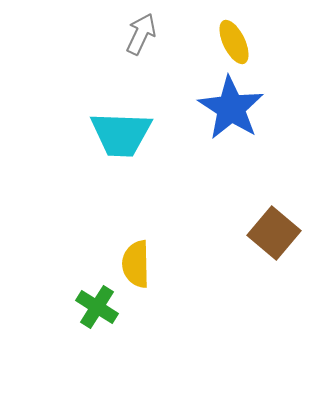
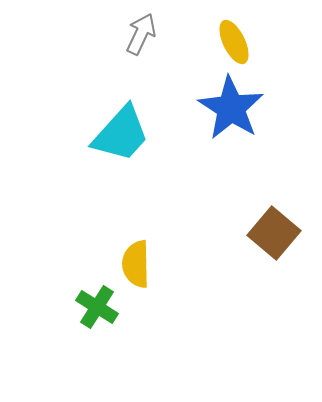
cyan trapezoid: rotated 50 degrees counterclockwise
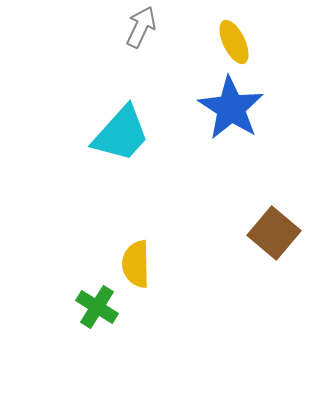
gray arrow: moved 7 px up
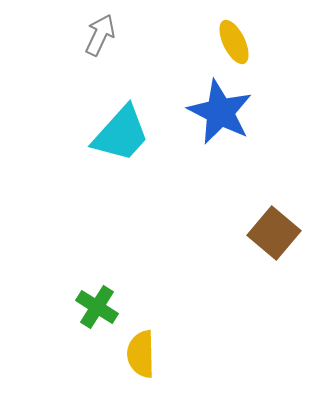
gray arrow: moved 41 px left, 8 px down
blue star: moved 11 px left, 4 px down; rotated 6 degrees counterclockwise
yellow semicircle: moved 5 px right, 90 px down
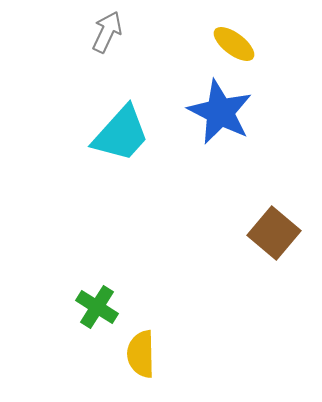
gray arrow: moved 7 px right, 3 px up
yellow ellipse: moved 2 px down; rotated 27 degrees counterclockwise
